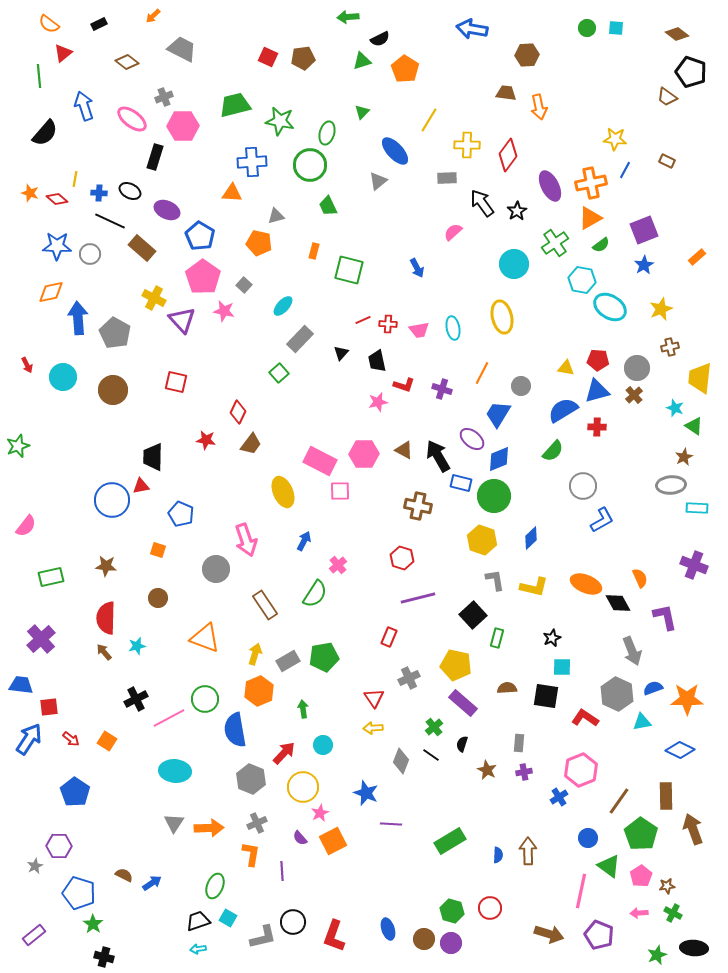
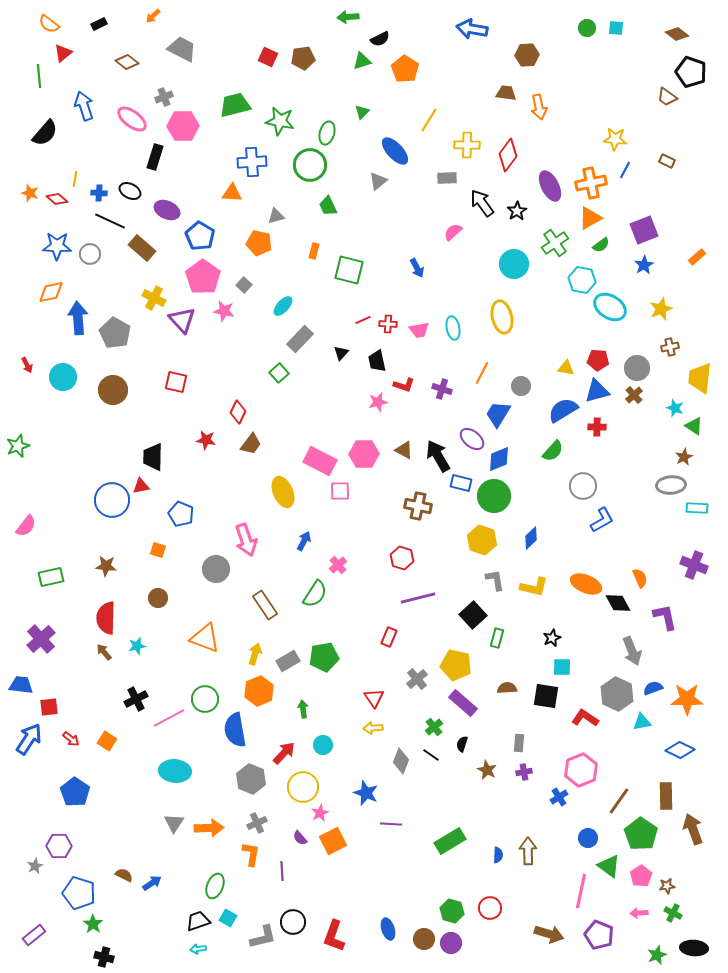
gray cross at (409, 678): moved 8 px right, 1 px down; rotated 15 degrees counterclockwise
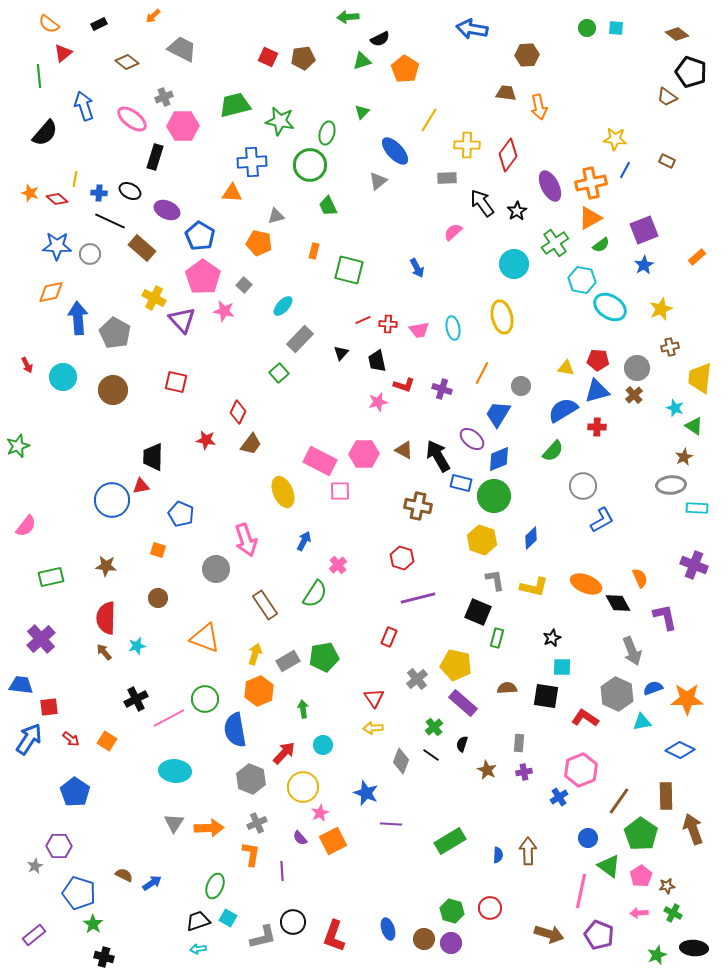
black square at (473, 615): moved 5 px right, 3 px up; rotated 24 degrees counterclockwise
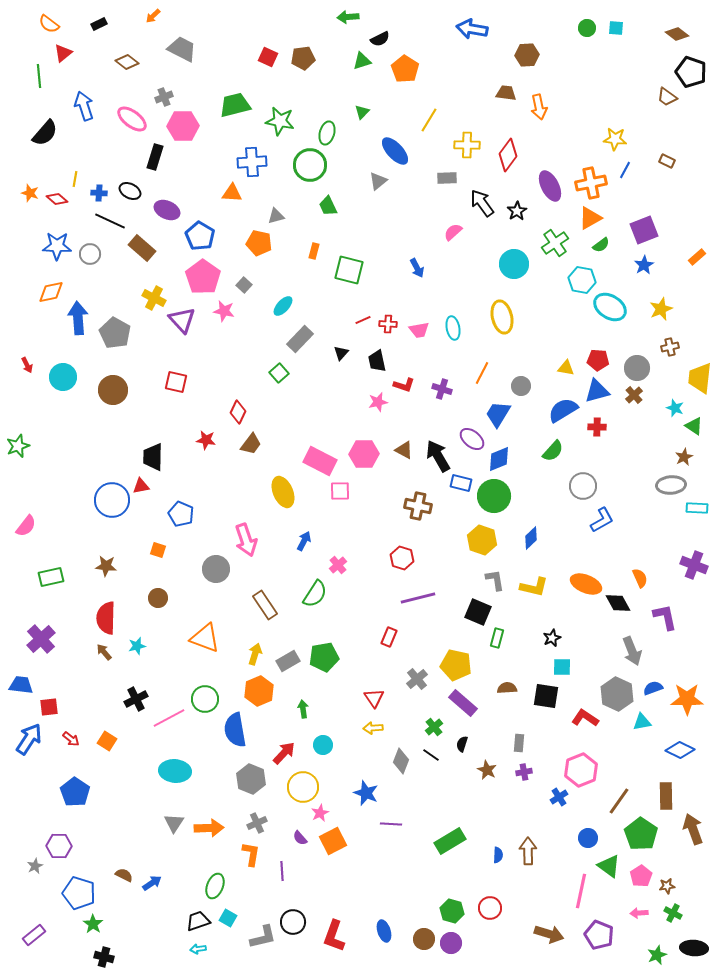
blue ellipse at (388, 929): moved 4 px left, 2 px down
